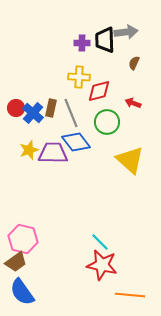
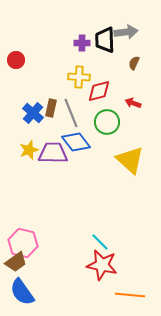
red circle: moved 48 px up
pink hexagon: moved 4 px down
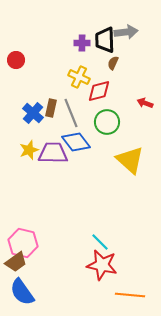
brown semicircle: moved 21 px left
yellow cross: rotated 20 degrees clockwise
red arrow: moved 12 px right
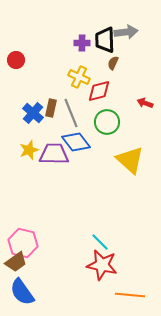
purple trapezoid: moved 1 px right, 1 px down
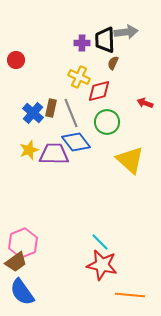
pink hexagon: rotated 24 degrees clockwise
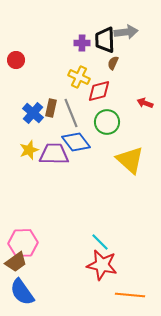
pink hexagon: rotated 20 degrees clockwise
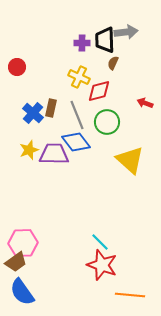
red circle: moved 1 px right, 7 px down
gray line: moved 6 px right, 2 px down
red star: rotated 8 degrees clockwise
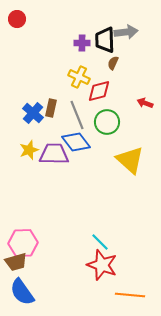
red circle: moved 48 px up
brown trapezoid: rotated 20 degrees clockwise
